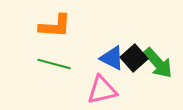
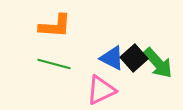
pink triangle: moved 1 px left; rotated 12 degrees counterclockwise
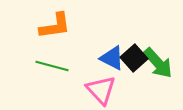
orange L-shape: rotated 12 degrees counterclockwise
green line: moved 2 px left, 2 px down
pink triangle: rotated 48 degrees counterclockwise
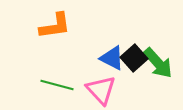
green line: moved 5 px right, 19 px down
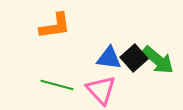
blue triangle: moved 3 px left; rotated 20 degrees counterclockwise
green arrow: moved 3 px up; rotated 8 degrees counterclockwise
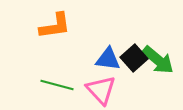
blue triangle: moved 1 px left, 1 px down
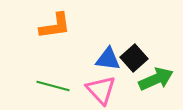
green arrow: moved 2 px left, 19 px down; rotated 64 degrees counterclockwise
green line: moved 4 px left, 1 px down
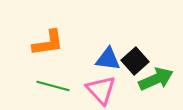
orange L-shape: moved 7 px left, 17 px down
black square: moved 1 px right, 3 px down
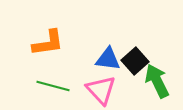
green arrow: moved 1 px right, 2 px down; rotated 92 degrees counterclockwise
